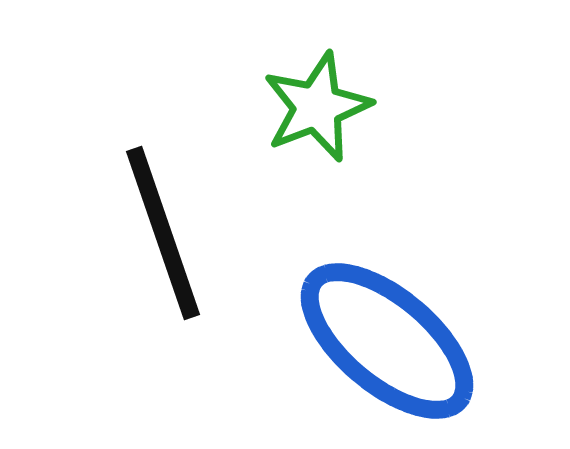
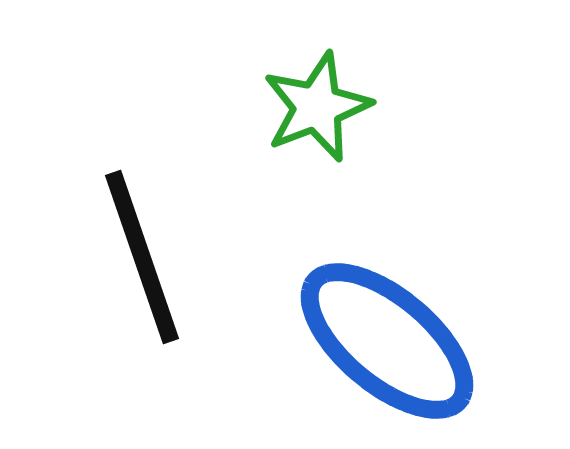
black line: moved 21 px left, 24 px down
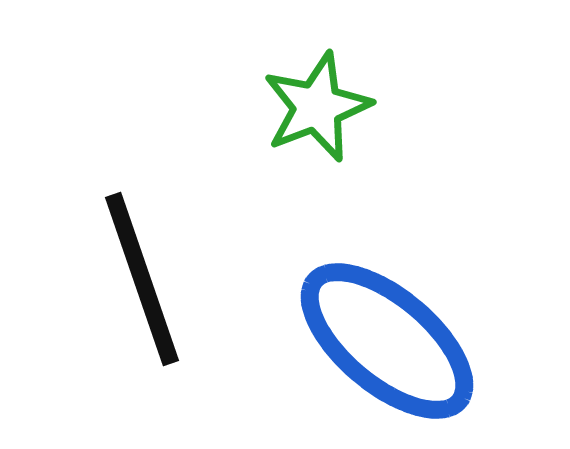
black line: moved 22 px down
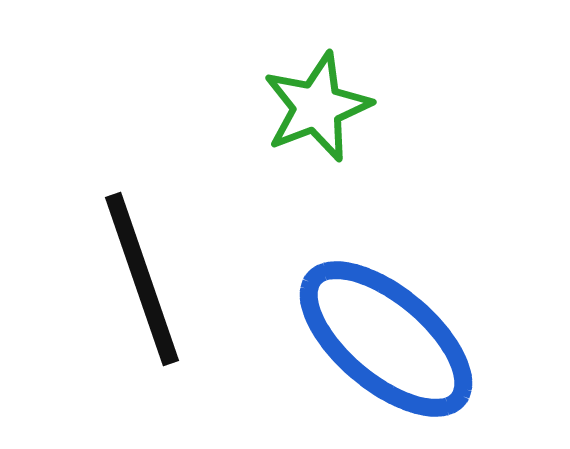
blue ellipse: moved 1 px left, 2 px up
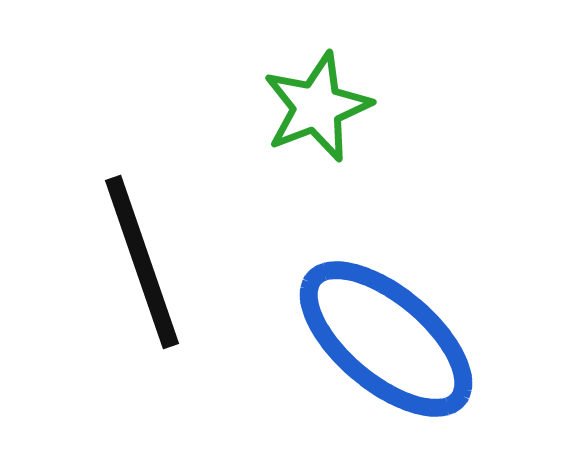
black line: moved 17 px up
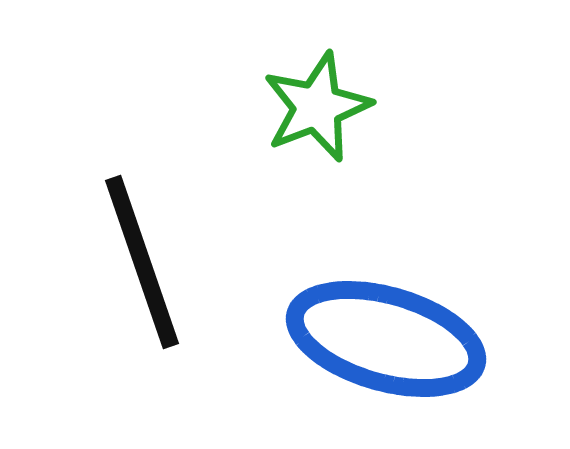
blue ellipse: rotated 24 degrees counterclockwise
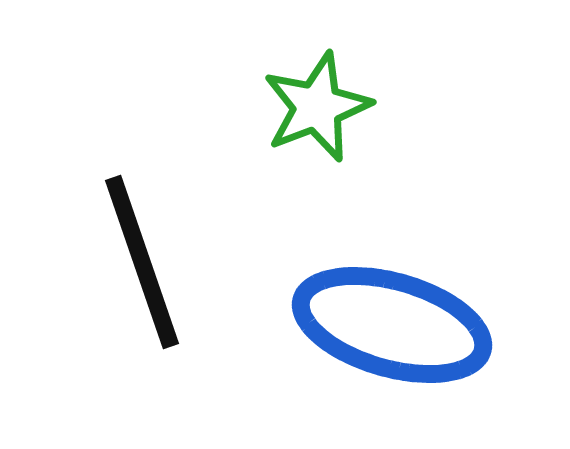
blue ellipse: moved 6 px right, 14 px up
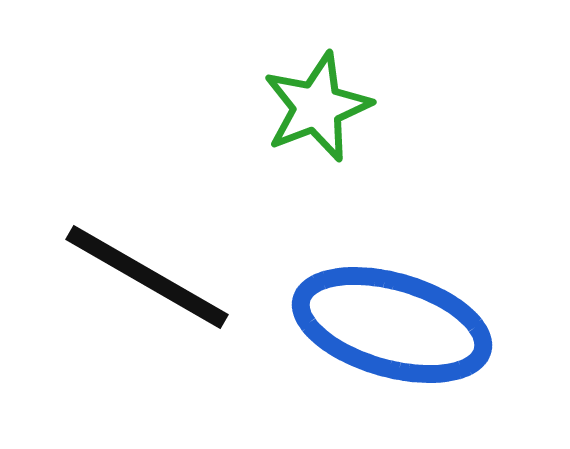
black line: moved 5 px right, 15 px down; rotated 41 degrees counterclockwise
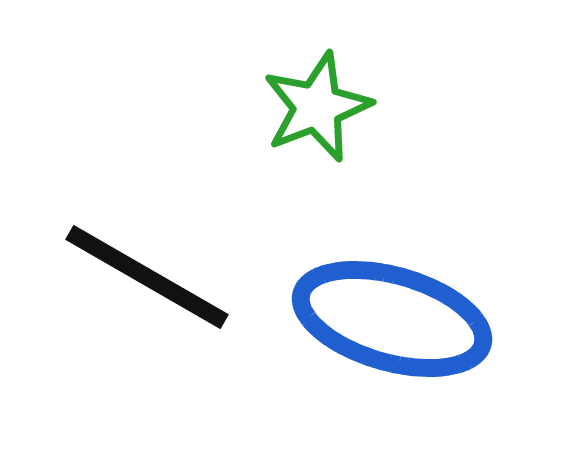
blue ellipse: moved 6 px up
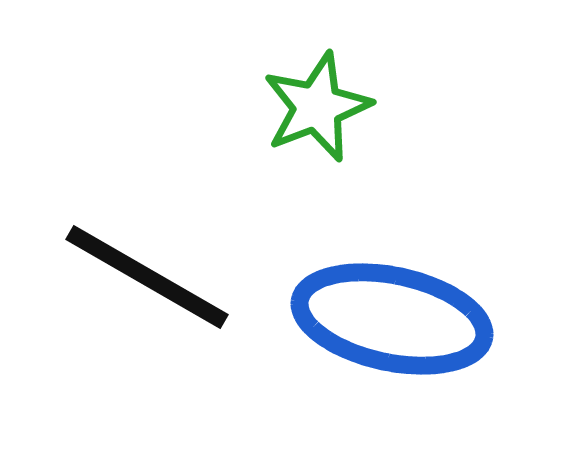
blue ellipse: rotated 4 degrees counterclockwise
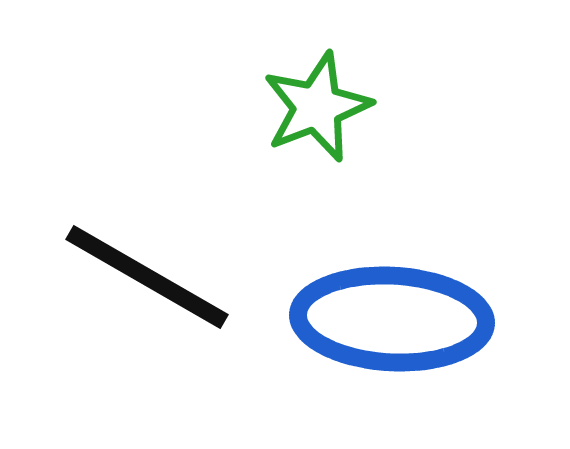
blue ellipse: rotated 9 degrees counterclockwise
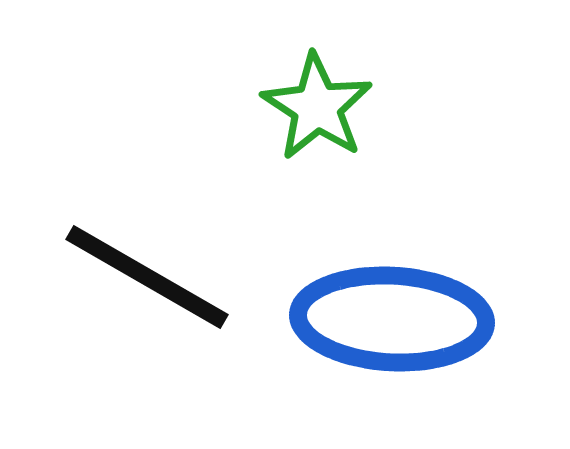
green star: rotated 18 degrees counterclockwise
